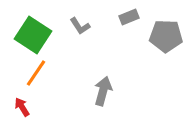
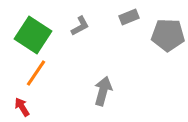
gray L-shape: rotated 85 degrees counterclockwise
gray pentagon: moved 2 px right, 1 px up
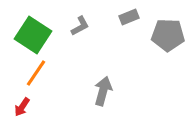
red arrow: rotated 114 degrees counterclockwise
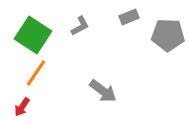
gray arrow: rotated 112 degrees clockwise
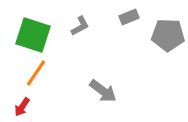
green square: rotated 15 degrees counterclockwise
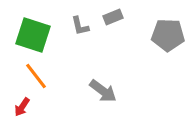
gray rectangle: moved 16 px left
gray L-shape: rotated 105 degrees clockwise
orange line: moved 3 px down; rotated 72 degrees counterclockwise
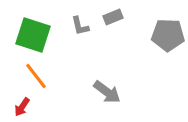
gray arrow: moved 4 px right, 1 px down
